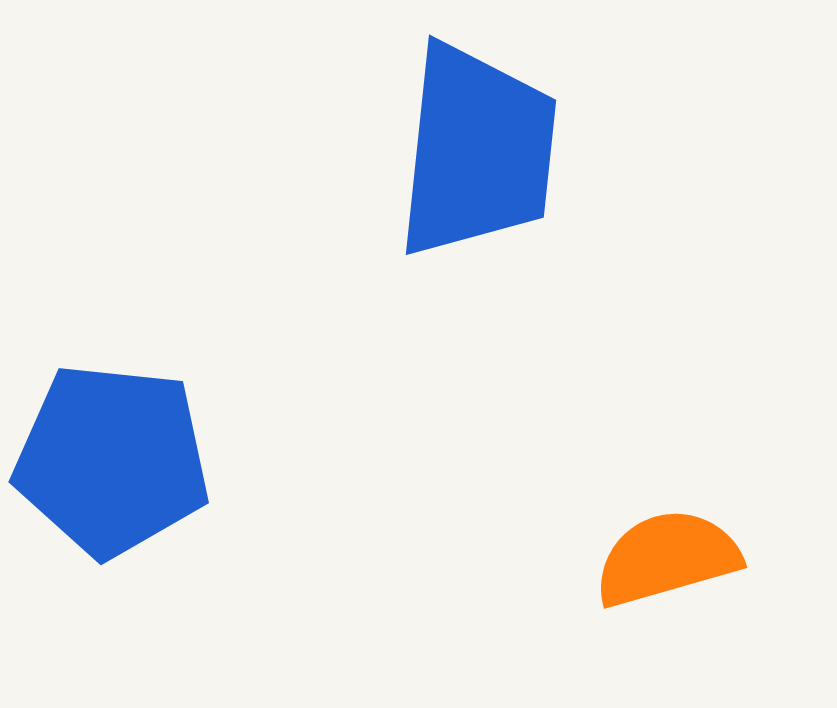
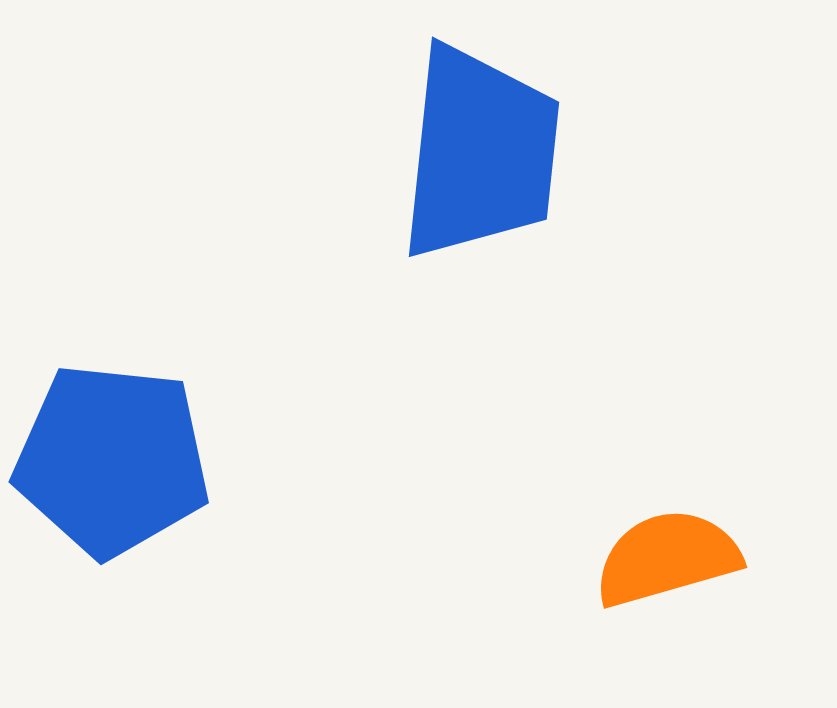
blue trapezoid: moved 3 px right, 2 px down
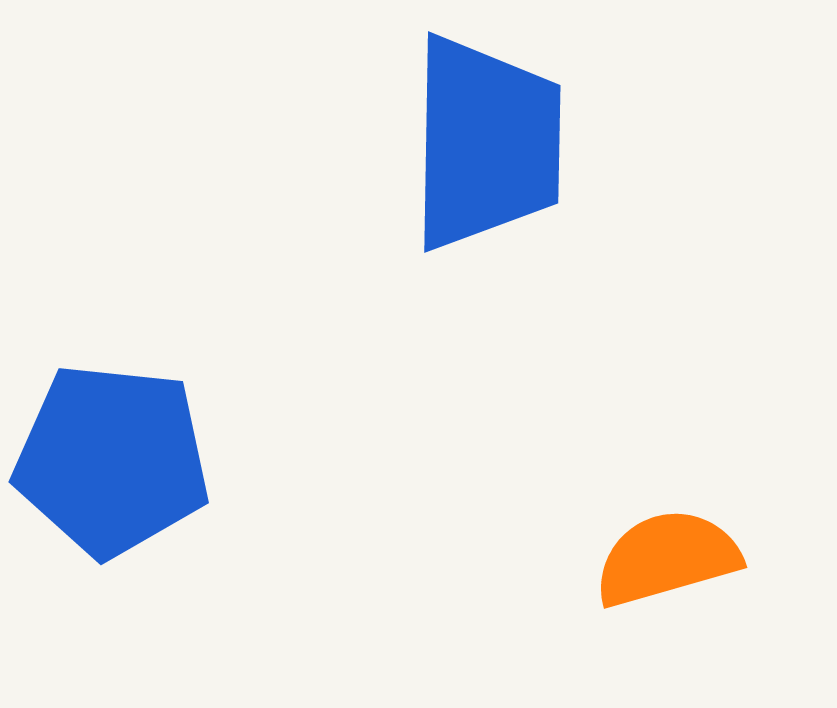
blue trapezoid: moved 6 px right, 10 px up; rotated 5 degrees counterclockwise
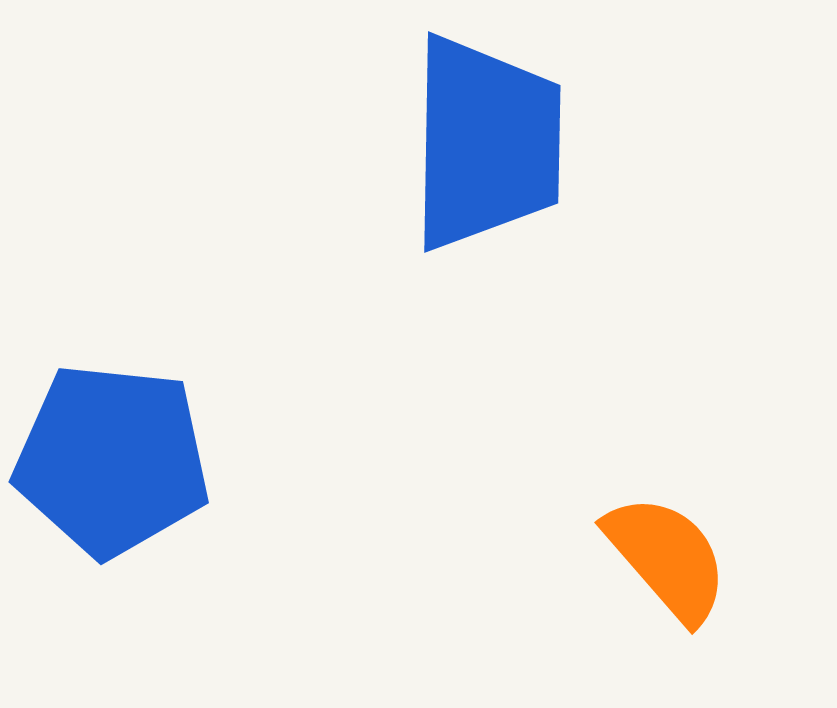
orange semicircle: rotated 65 degrees clockwise
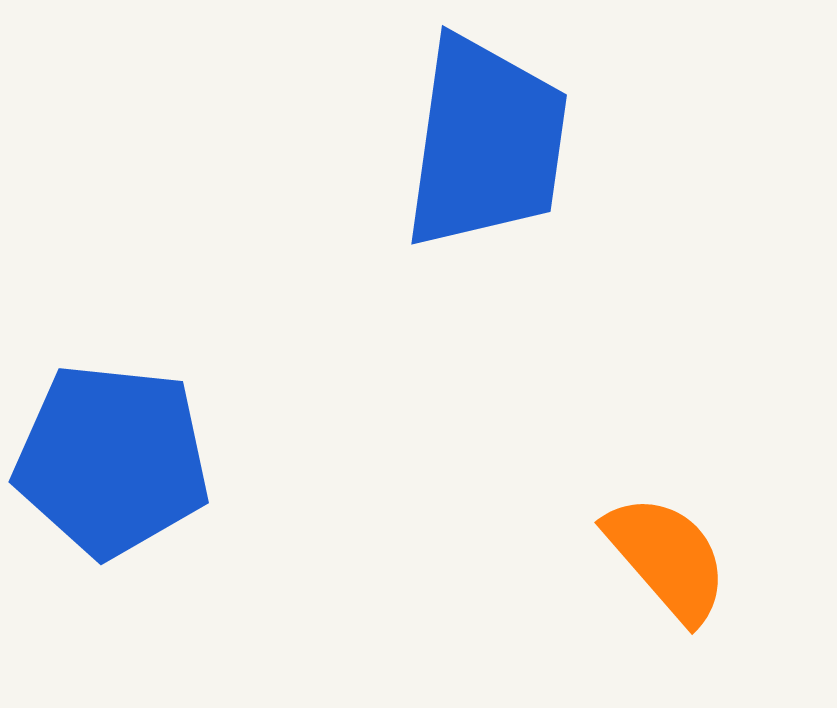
blue trapezoid: rotated 7 degrees clockwise
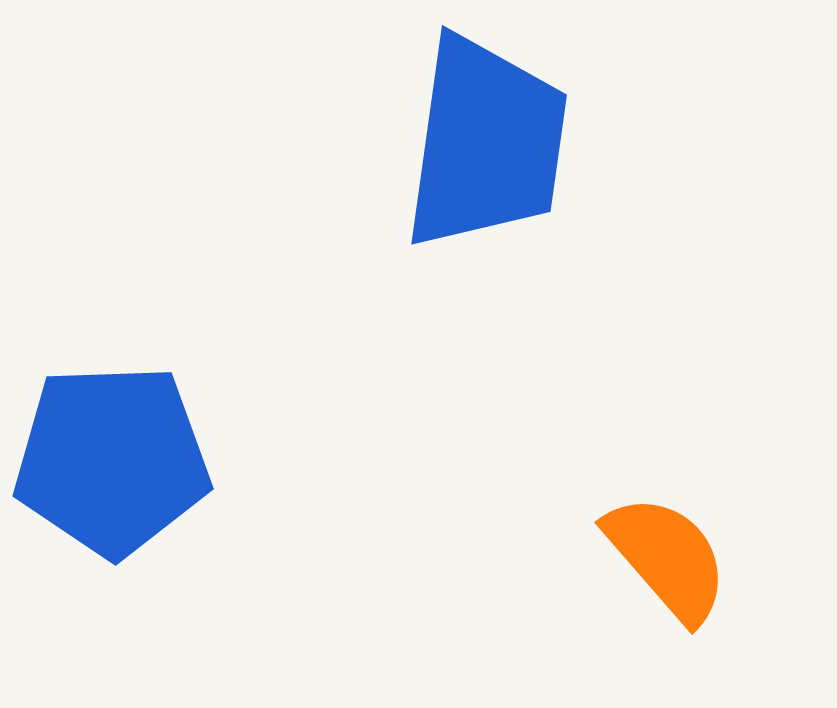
blue pentagon: rotated 8 degrees counterclockwise
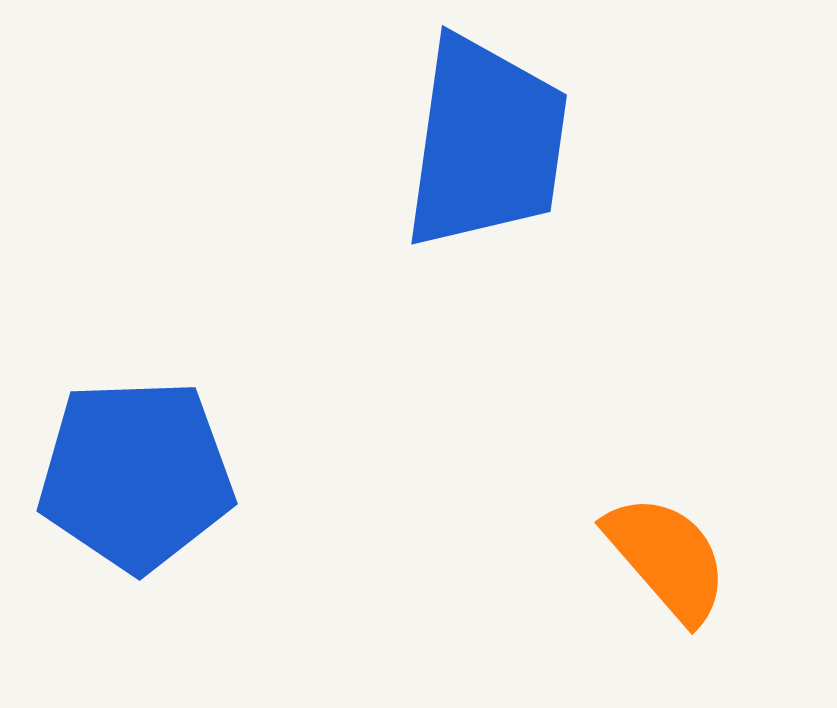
blue pentagon: moved 24 px right, 15 px down
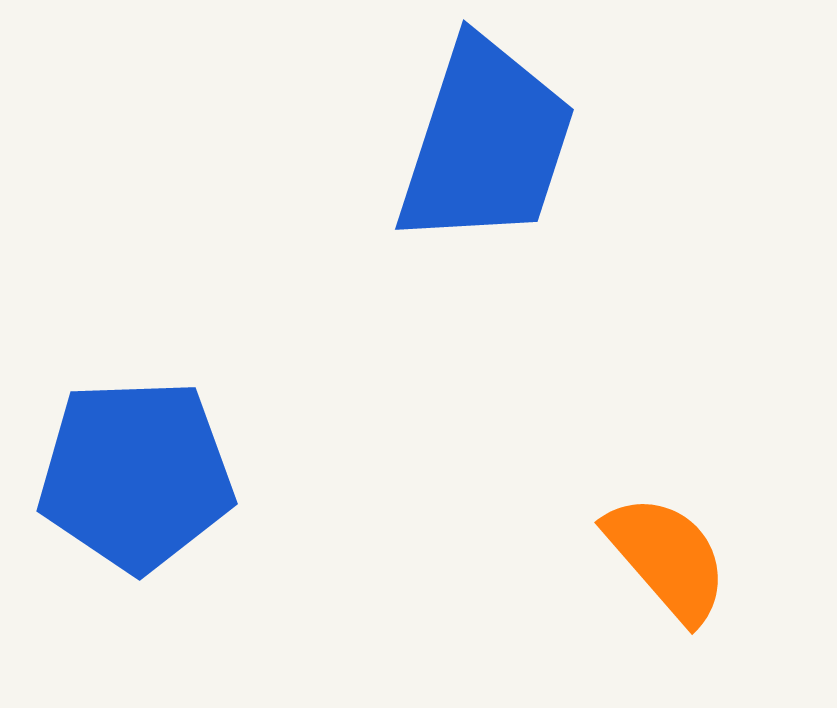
blue trapezoid: rotated 10 degrees clockwise
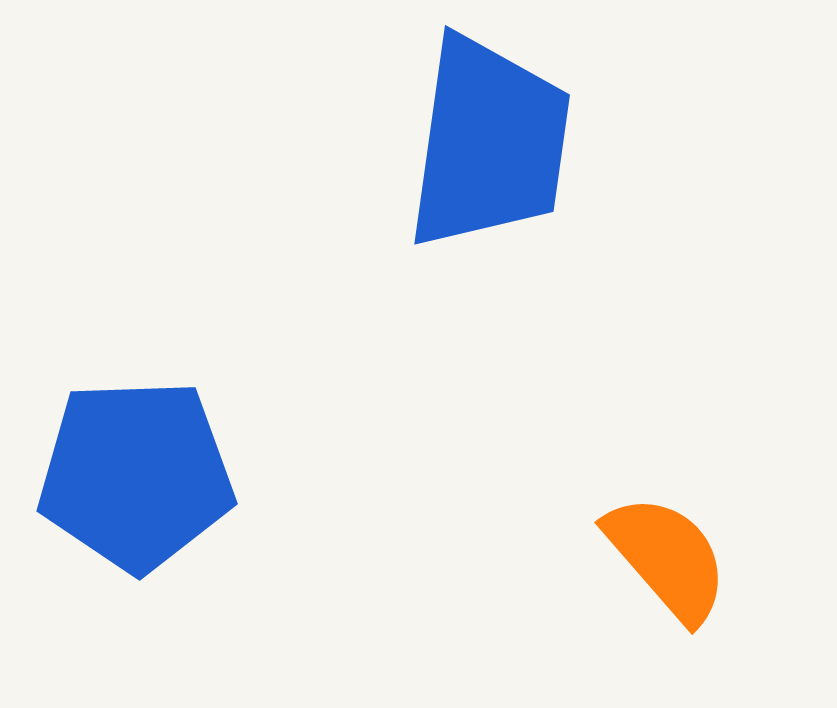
blue trapezoid: moved 3 px right; rotated 10 degrees counterclockwise
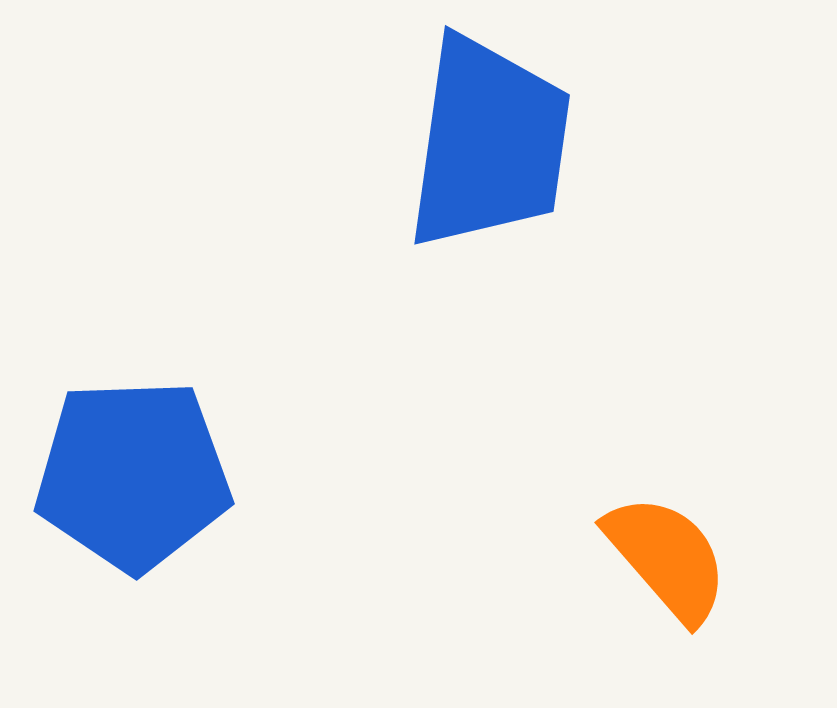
blue pentagon: moved 3 px left
